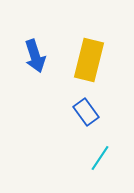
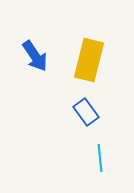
blue arrow: rotated 16 degrees counterclockwise
cyan line: rotated 40 degrees counterclockwise
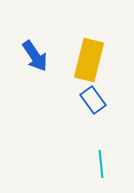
blue rectangle: moved 7 px right, 12 px up
cyan line: moved 1 px right, 6 px down
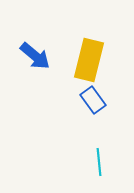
blue arrow: rotated 16 degrees counterclockwise
cyan line: moved 2 px left, 2 px up
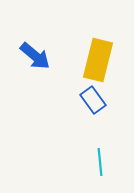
yellow rectangle: moved 9 px right
cyan line: moved 1 px right
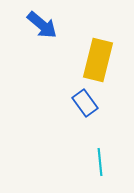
blue arrow: moved 7 px right, 31 px up
blue rectangle: moved 8 px left, 3 px down
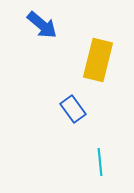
blue rectangle: moved 12 px left, 6 px down
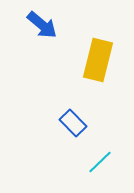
blue rectangle: moved 14 px down; rotated 8 degrees counterclockwise
cyan line: rotated 52 degrees clockwise
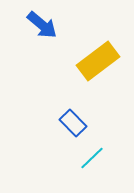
yellow rectangle: moved 1 px down; rotated 39 degrees clockwise
cyan line: moved 8 px left, 4 px up
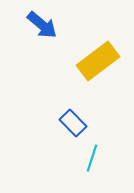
cyan line: rotated 28 degrees counterclockwise
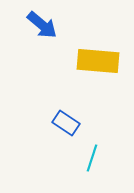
yellow rectangle: rotated 42 degrees clockwise
blue rectangle: moved 7 px left; rotated 12 degrees counterclockwise
